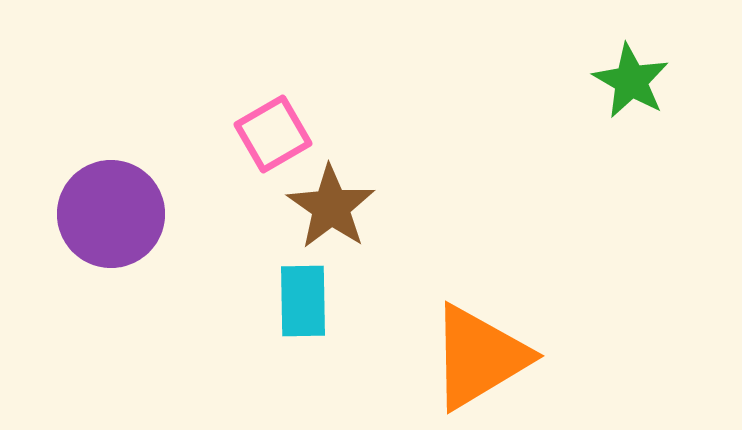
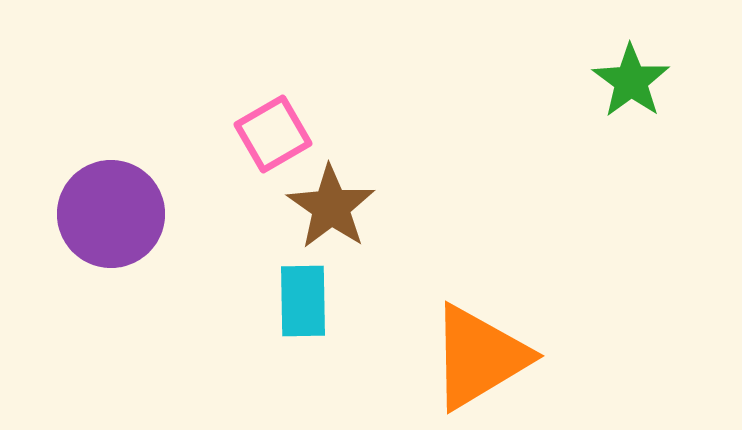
green star: rotated 6 degrees clockwise
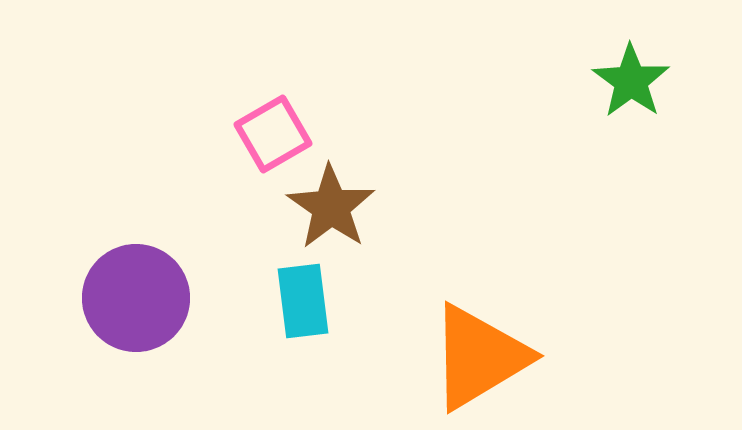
purple circle: moved 25 px right, 84 px down
cyan rectangle: rotated 6 degrees counterclockwise
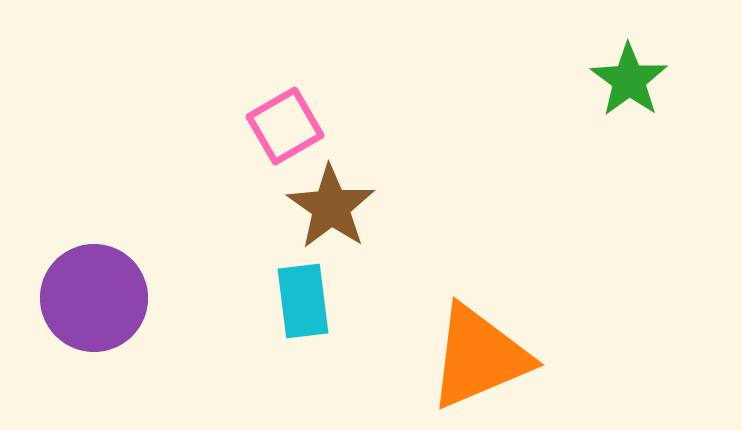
green star: moved 2 px left, 1 px up
pink square: moved 12 px right, 8 px up
purple circle: moved 42 px left
orange triangle: rotated 8 degrees clockwise
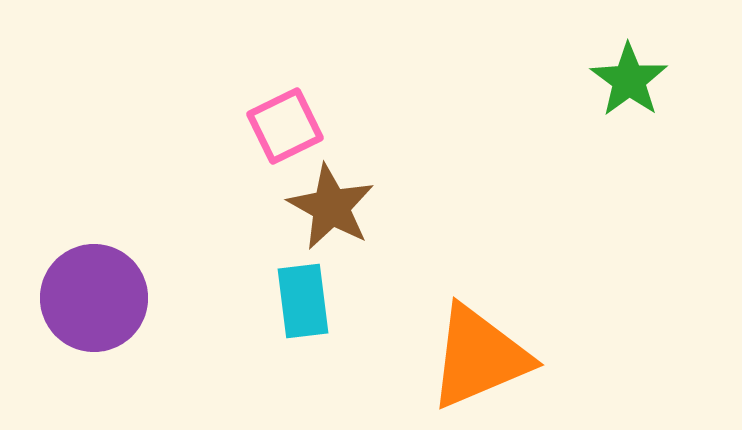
pink square: rotated 4 degrees clockwise
brown star: rotated 6 degrees counterclockwise
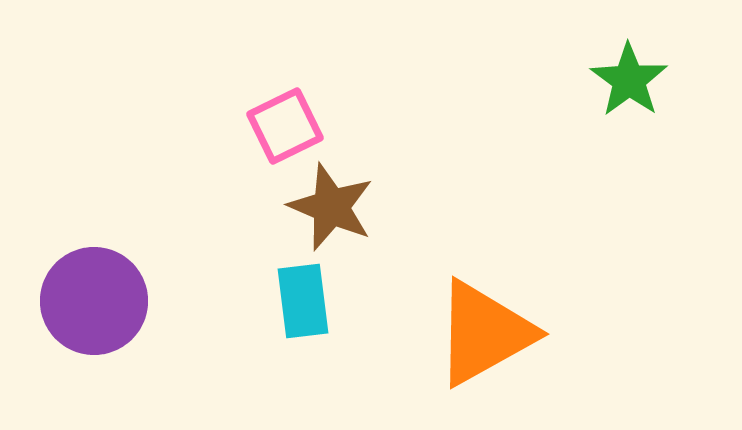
brown star: rotated 6 degrees counterclockwise
purple circle: moved 3 px down
orange triangle: moved 5 px right, 24 px up; rotated 6 degrees counterclockwise
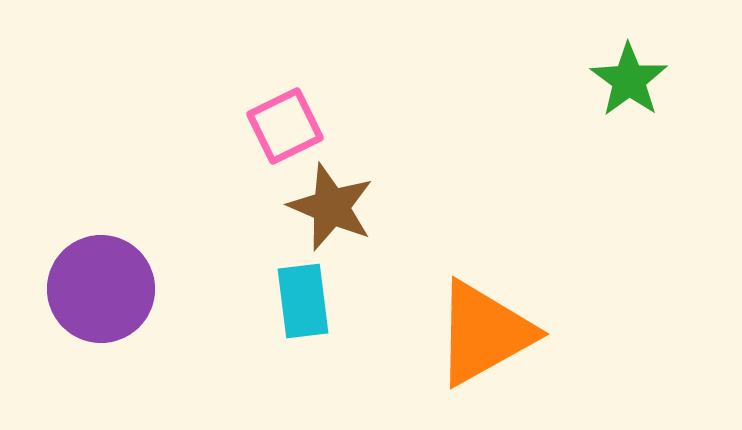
purple circle: moved 7 px right, 12 px up
